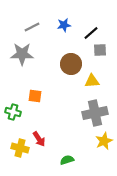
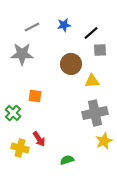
green cross: moved 1 px down; rotated 28 degrees clockwise
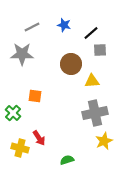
blue star: rotated 24 degrees clockwise
red arrow: moved 1 px up
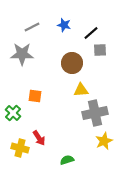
brown circle: moved 1 px right, 1 px up
yellow triangle: moved 11 px left, 9 px down
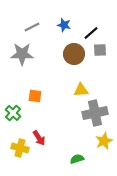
brown circle: moved 2 px right, 9 px up
green semicircle: moved 10 px right, 1 px up
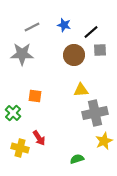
black line: moved 1 px up
brown circle: moved 1 px down
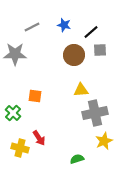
gray star: moved 7 px left
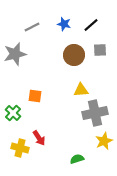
blue star: moved 1 px up
black line: moved 7 px up
gray star: rotated 15 degrees counterclockwise
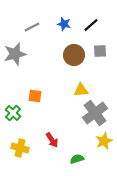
gray square: moved 1 px down
gray cross: rotated 25 degrees counterclockwise
red arrow: moved 13 px right, 2 px down
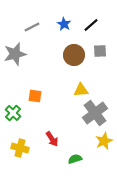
blue star: rotated 16 degrees clockwise
red arrow: moved 1 px up
green semicircle: moved 2 px left
